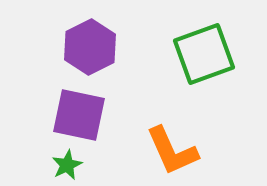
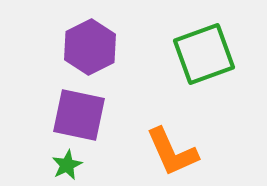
orange L-shape: moved 1 px down
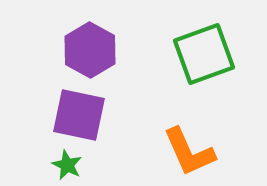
purple hexagon: moved 3 px down; rotated 4 degrees counterclockwise
orange L-shape: moved 17 px right
green star: rotated 20 degrees counterclockwise
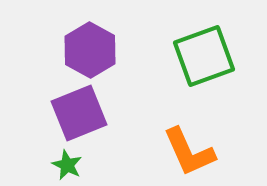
green square: moved 2 px down
purple square: moved 2 px up; rotated 34 degrees counterclockwise
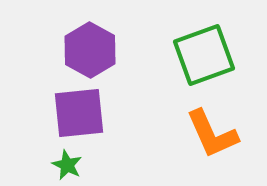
green square: moved 1 px up
purple square: rotated 16 degrees clockwise
orange L-shape: moved 23 px right, 18 px up
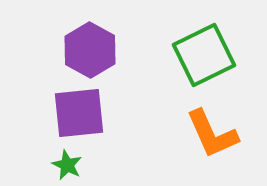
green square: rotated 6 degrees counterclockwise
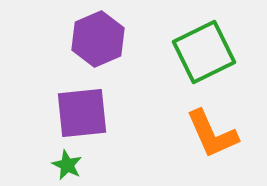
purple hexagon: moved 8 px right, 11 px up; rotated 8 degrees clockwise
green square: moved 3 px up
purple square: moved 3 px right
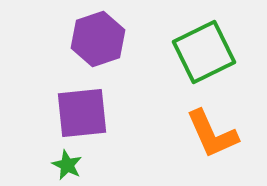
purple hexagon: rotated 4 degrees clockwise
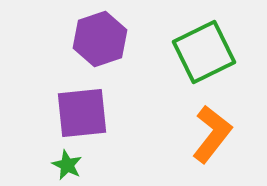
purple hexagon: moved 2 px right
orange L-shape: rotated 118 degrees counterclockwise
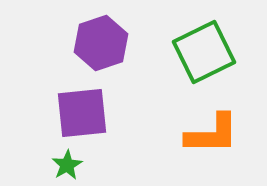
purple hexagon: moved 1 px right, 4 px down
orange L-shape: rotated 52 degrees clockwise
green star: rotated 16 degrees clockwise
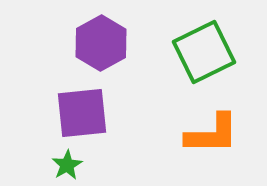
purple hexagon: rotated 10 degrees counterclockwise
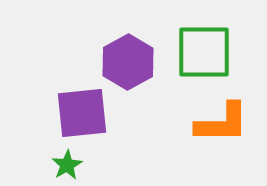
purple hexagon: moved 27 px right, 19 px down
green square: rotated 26 degrees clockwise
orange L-shape: moved 10 px right, 11 px up
